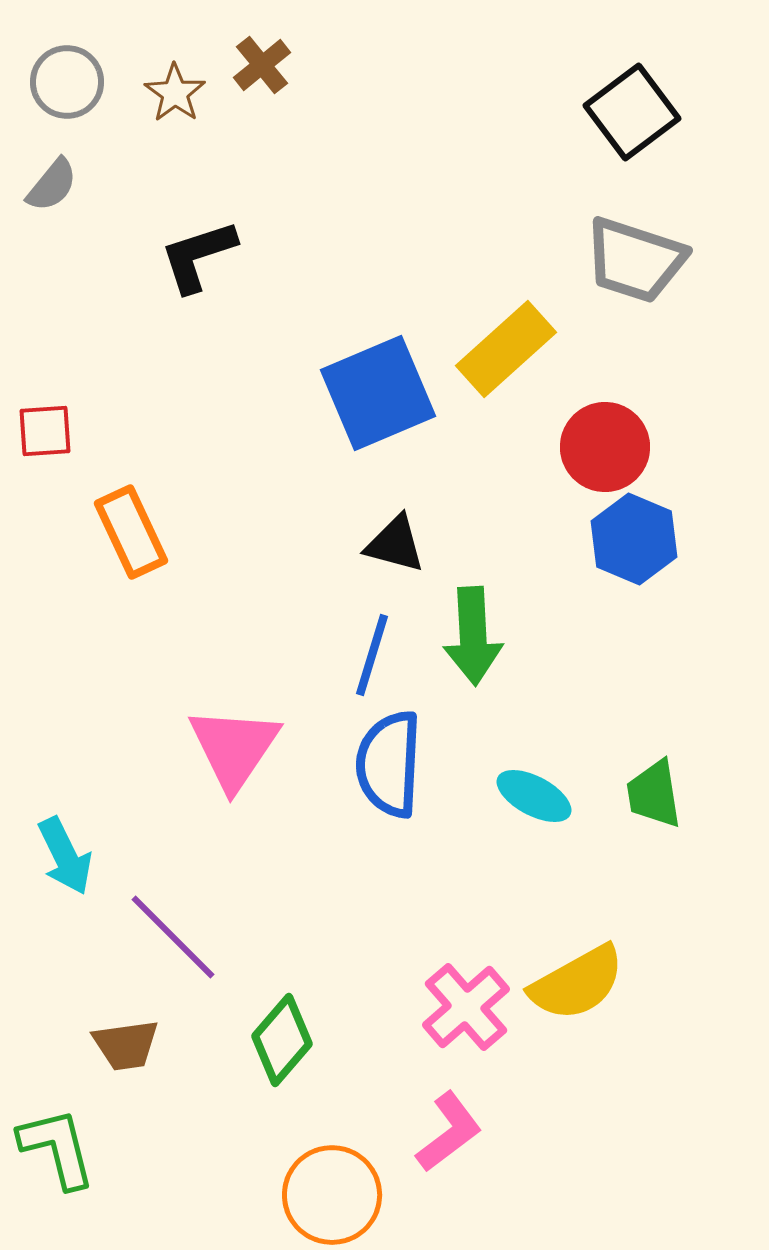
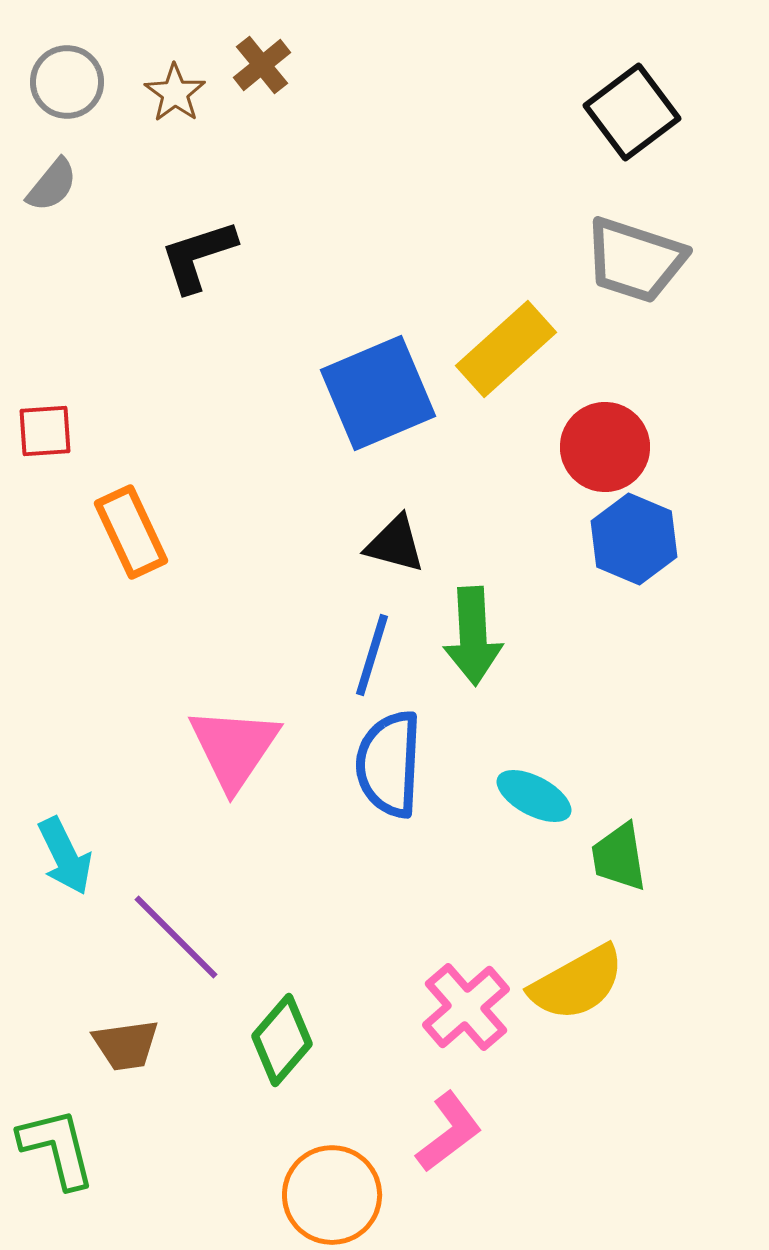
green trapezoid: moved 35 px left, 63 px down
purple line: moved 3 px right
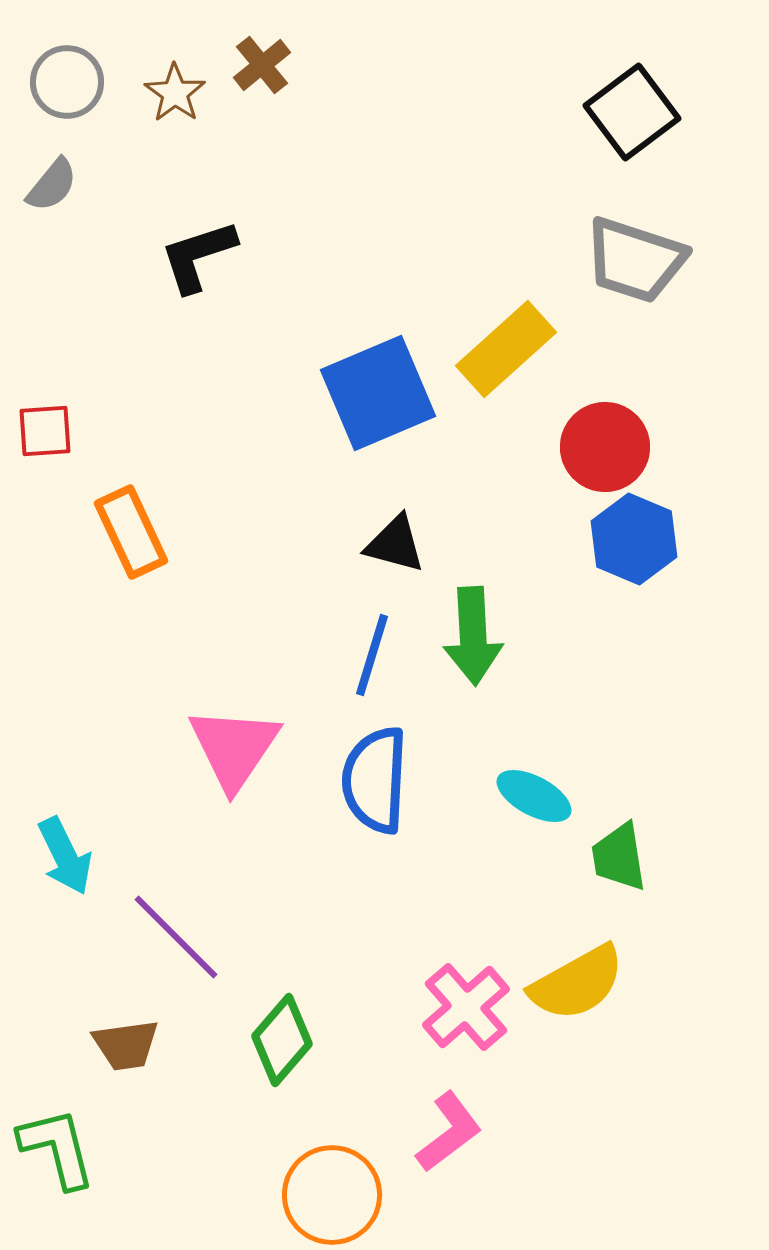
blue semicircle: moved 14 px left, 16 px down
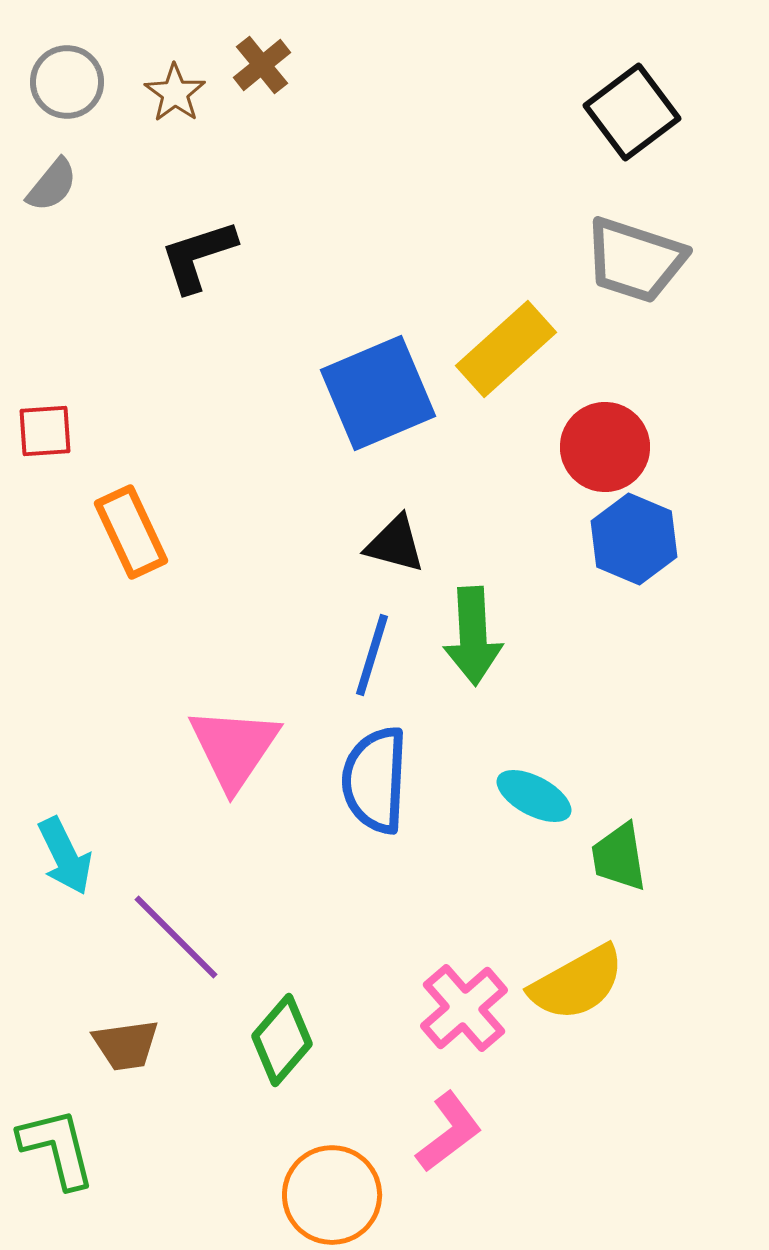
pink cross: moved 2 px left, 1 px down
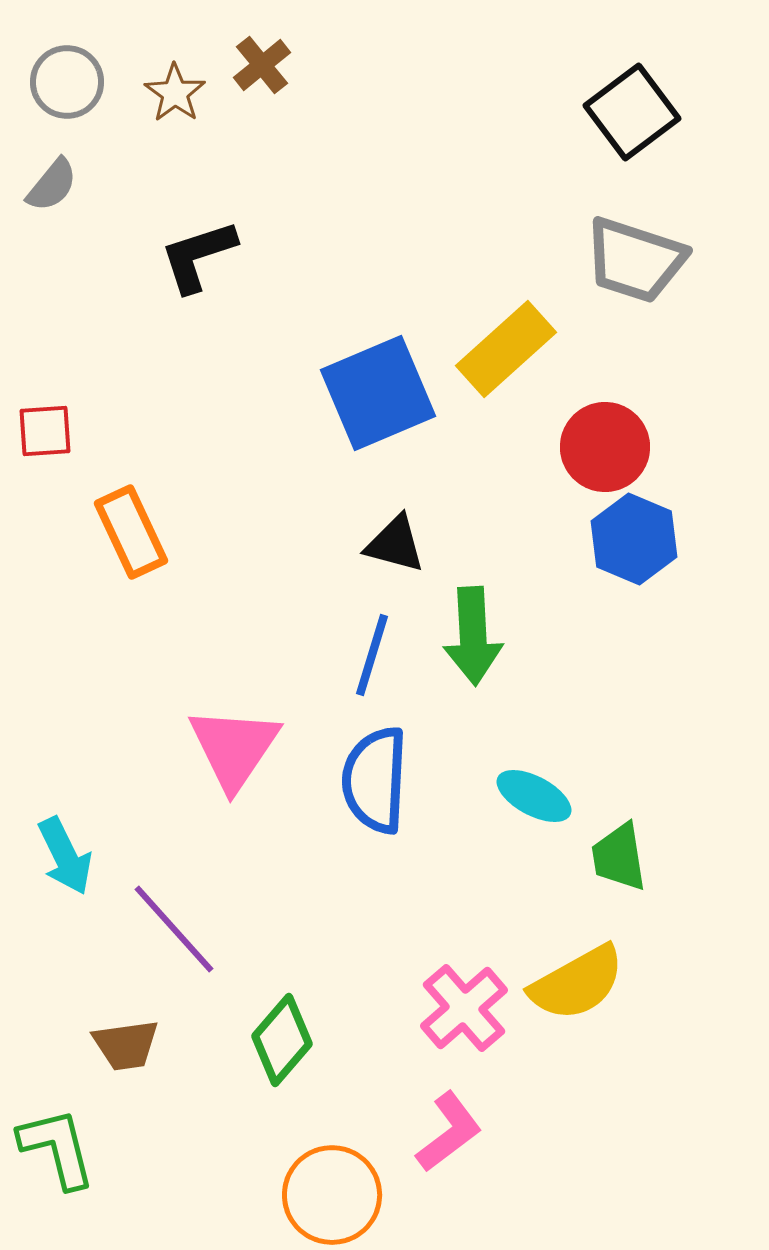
purple line: moved 2 px left, 8 px up; rotated 3 degrees clockwise
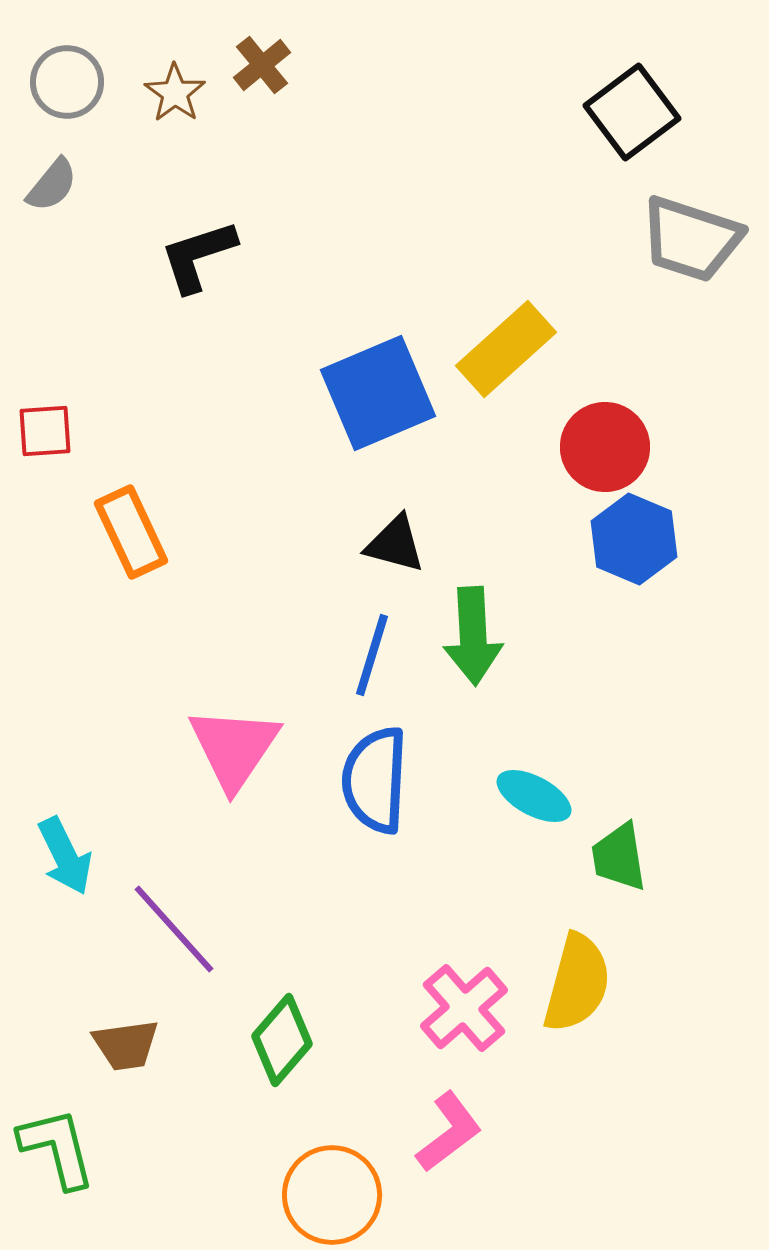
gray trapezoid: moved 56 px right, 21 px up
yellow semicircle: rotated 46 degrees counterclockwise
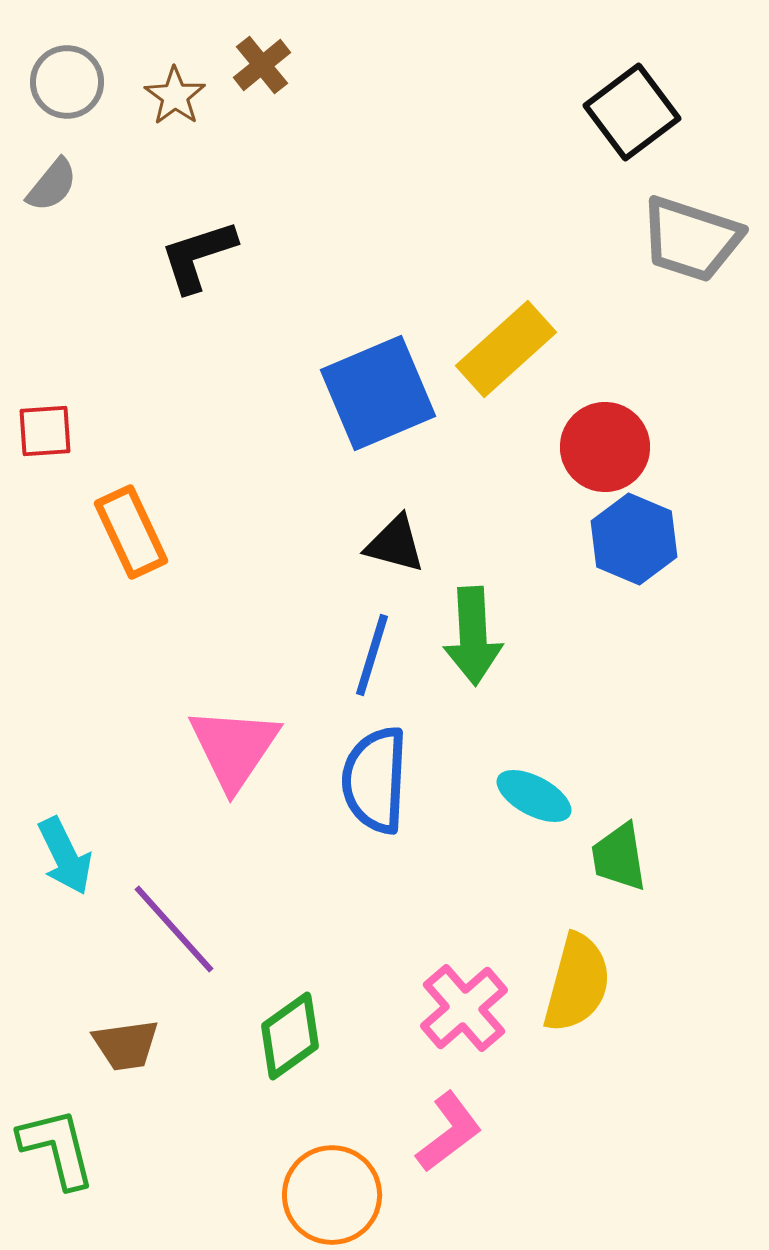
brown star: moved 3 px down
green diamond: moved 8 px right, 4 px up; rotated 14 degrees clockwise
